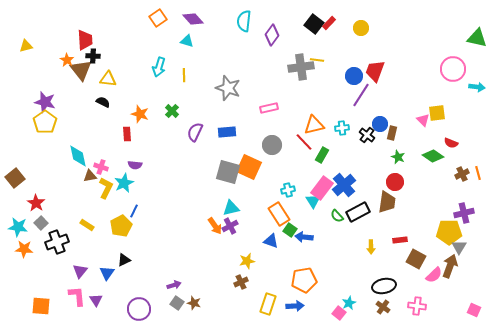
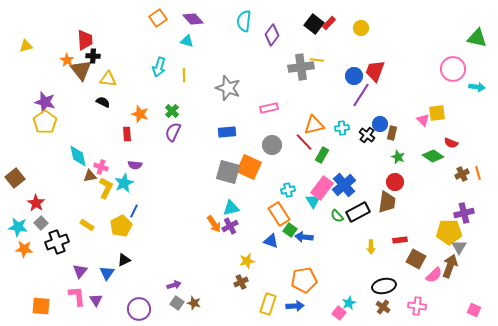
purple semicircle at (195, 132): moved 22 px left
orange arrow at (215, 226): moved 1 px left, 2 px up
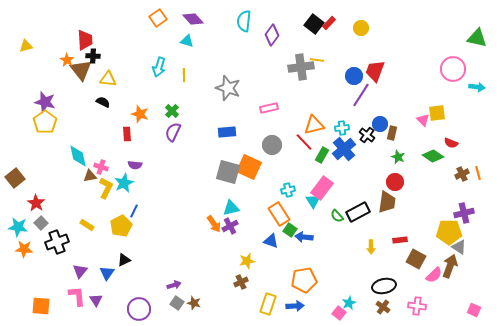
blue cross at (344, 185): moved 36 px up
gray triangle at (459, 247): rotated 28 degrees counterclockwise
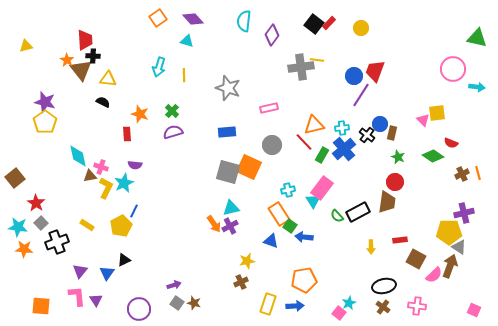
purple semicircle at (173, 132): rotated 48 degrees clockwise
green square at (290, 230): moved 4 px up
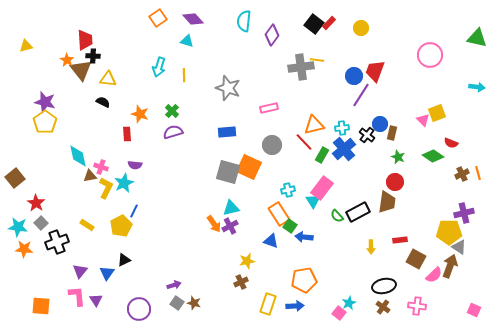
pink circle at (453, 69): moved 23 px left, 14 px up
yellow square at (437, 113): rotated 12 degrees counterclockwise
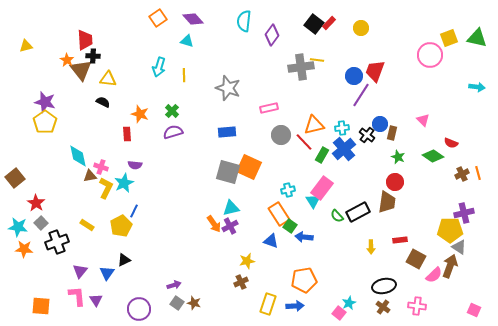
yellow square at (437, 113): moved 12 px right, 75 px up
gray circle at (272, 145): moved 9 px right, 10 px up
yellow pentagon at (449, 232): moved 1 px right, 2 px up
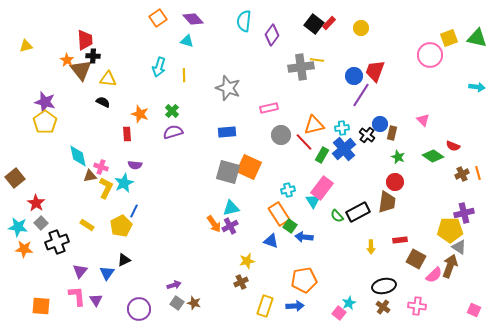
red semicircle at (451, 143): moved 2 px right, 3 px down
yellow rectangle at (268, 304): moved 3 px left, 2 px down
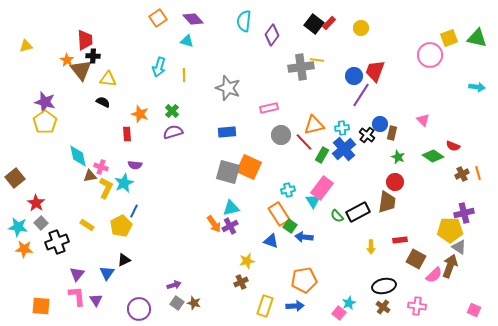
purple triangle at (80, 271): moved 3 px left, 3 px down
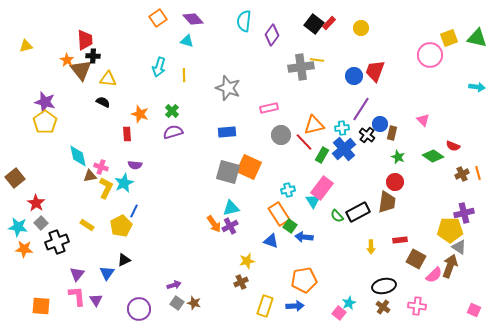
purple line at (361, 95): moved 14 px down
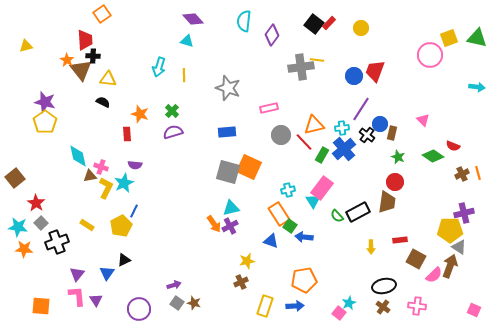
orange square at (158, 18): moved 56 px left, 4 px up
